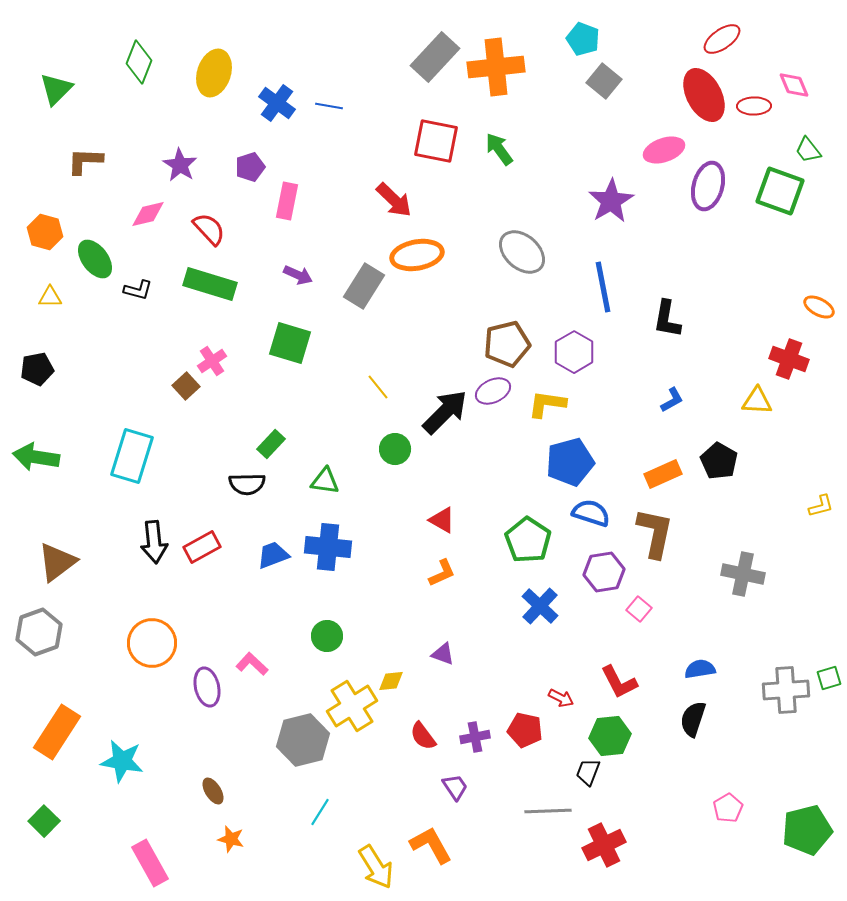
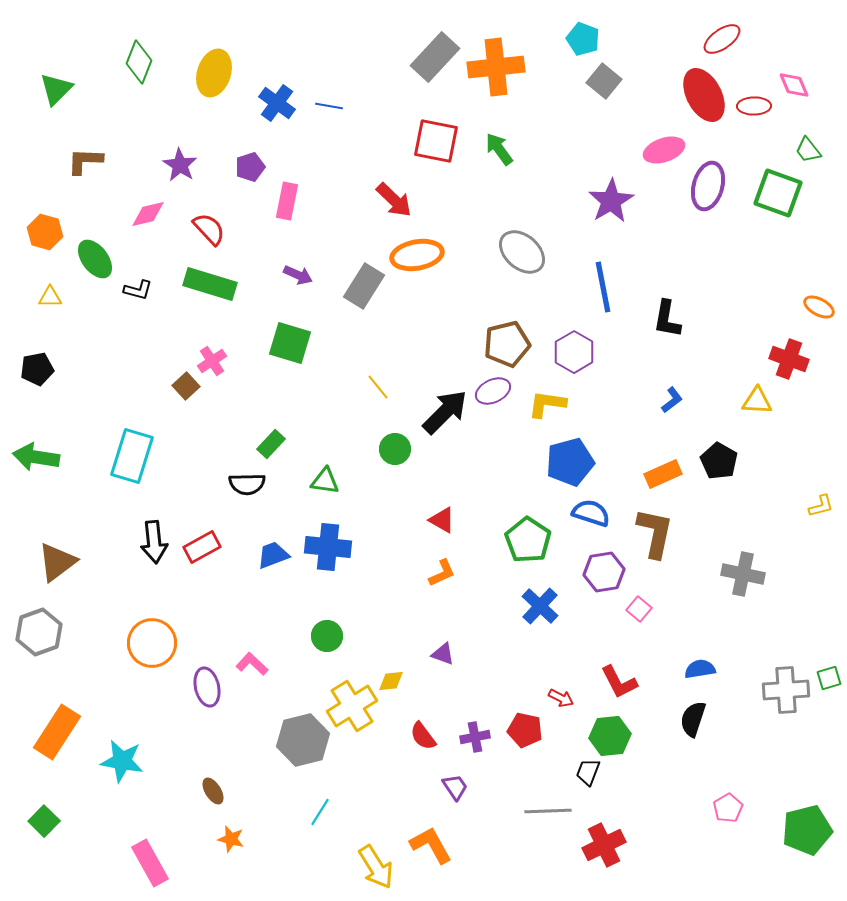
green square at (780, 191): moved 2 px left, 2 px down
blue L-shape at (672, 400): rotated 8 degrees counterclockwise
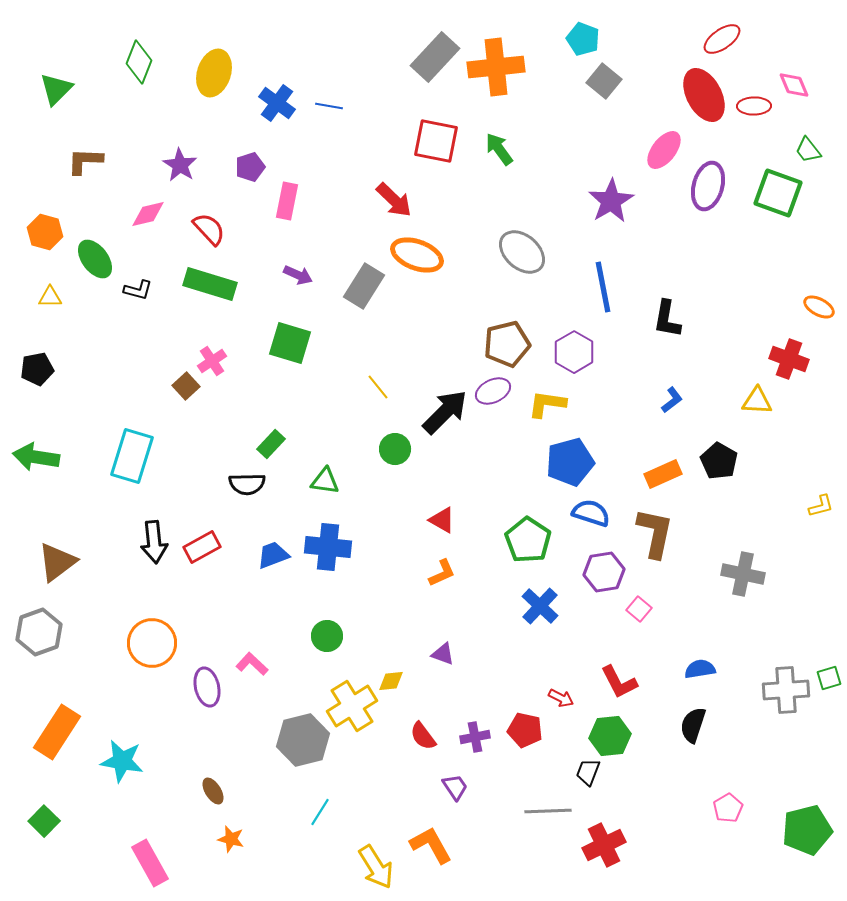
pink ellipse at (664, 150): rotated 33 degrees counterclockwise
orange ellipse at (417, 255): rotated 30 degrees clockwise
black semicircle at (693, 719): moved 6 px down
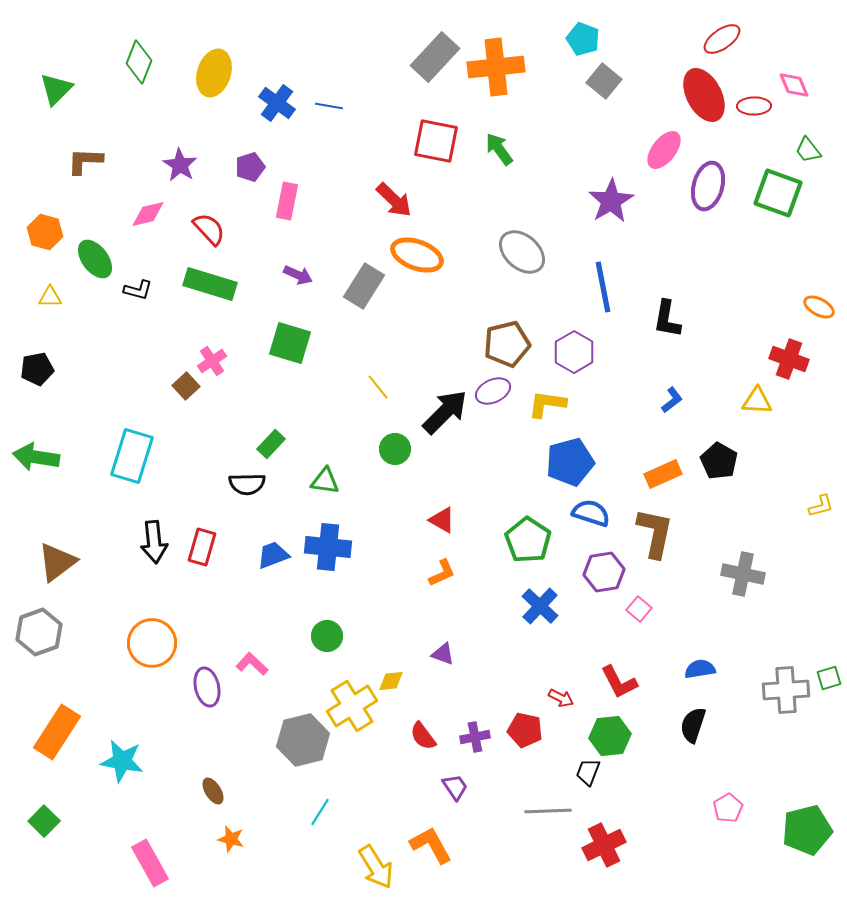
red rectangle at (202, 547): rotated 45 degrees counterclockwise
